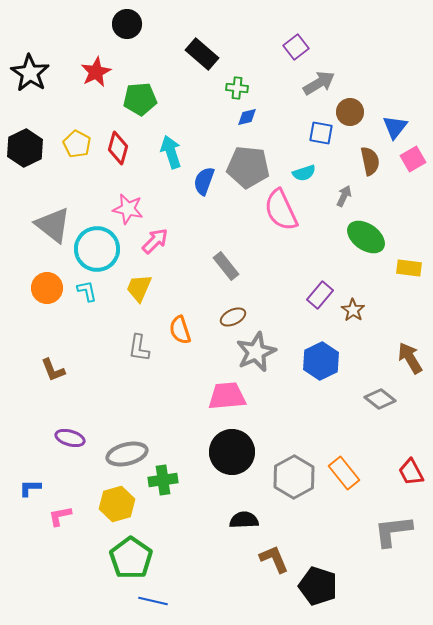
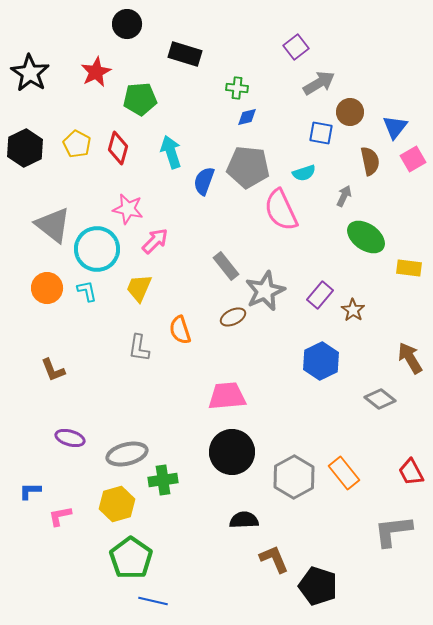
black rectangle at (202, 54): moved 17 px left; rotated 24 degrees counterclockwise
gray star at (256, 352): moved 9 px right, 61 px up
blue L-shape at (30, 488): moved 3 px down
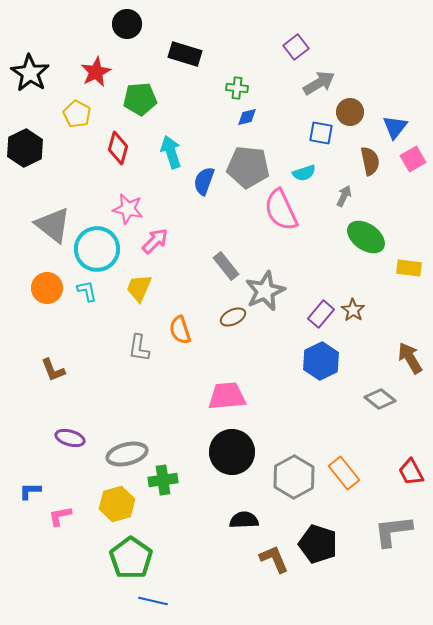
yellow pentagon at (77, 144): moved 30 px up
purple rectangle at (320, 295): moved 1 px right, 19 px down
black pentagon at (318, 586): moved 42 px up
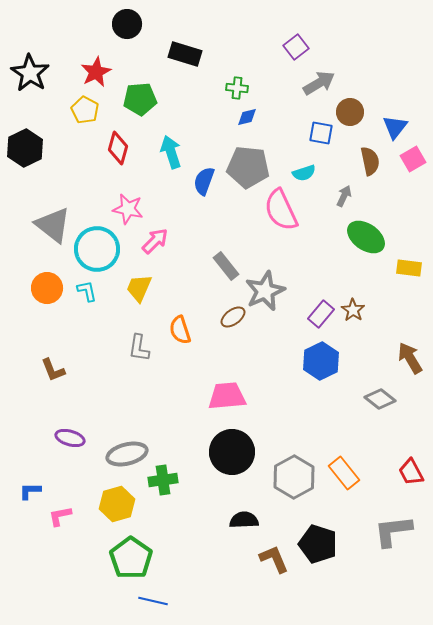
yellow pentagon at (77, 114): moved 8 px right, 4 px up
brown ellipse at (233, 317): rotated 10 degrees counterclockwise
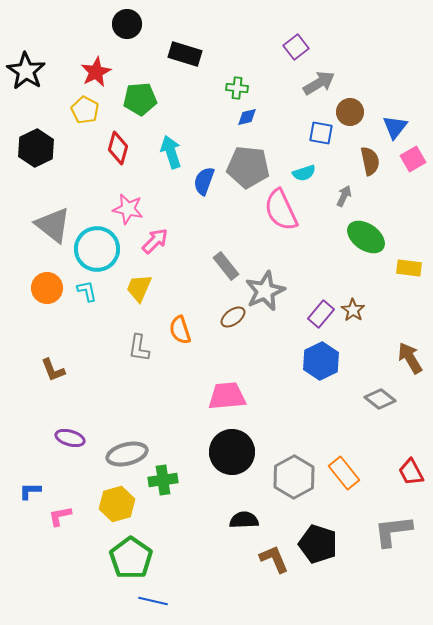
black star at (30, 73): moved 4 px left, 2 px up
black hexagon at (25, 148): moved 11 px right
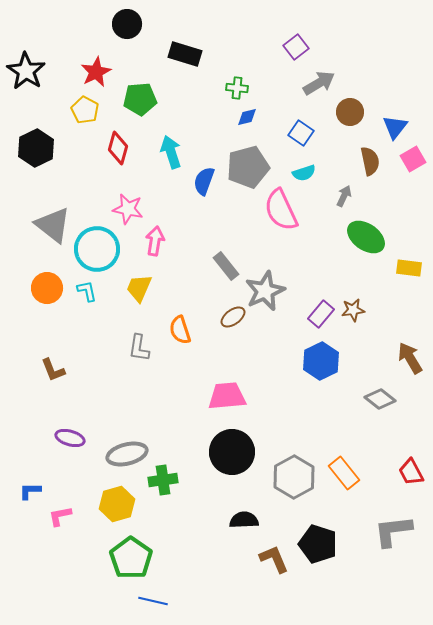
blue square at (321, 133): moved 20 px left; rotated 25 degrees clockwise
gray pentagon at (248, 167): rotated 21 degrees counterclockwise
pink arrow at (155, 241): rotated 36 degrees counterclockwise
brown star at (353, 310): rotated 30 degrees clockwise
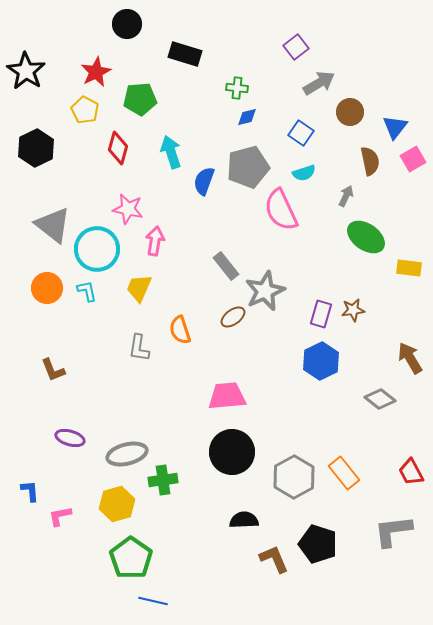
gray arrow at (344, 196): moved 2 px right
purple rectangle at (321, 314): rotated 24 degrees counterclockwise
blue L-shape at (30, 491): rotated 85 degrees clockwise
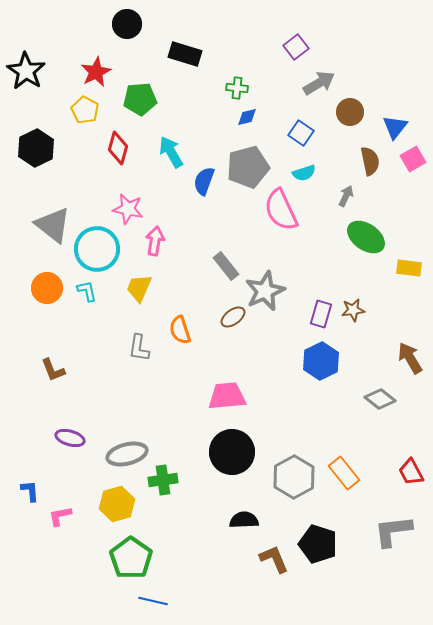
cyan arrow at (171, 152): rotated 12 degrees counterclockwise
